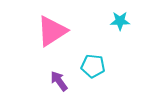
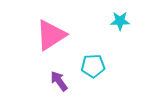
pink triangle: moved 1 px left, 4 px down
cyan pentagon: rotated 10 degrees counterclockwise
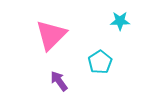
pink triangle: rotated 12 degrees counterclockwise
cyan pentagon: moved 7 px right, 4 px up; rotated 30 degrees counterclockwise
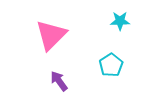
cyan pentagon: moved 11 px right, 3 px down
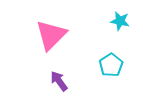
cyan star: rotated 12 degrees clockwise
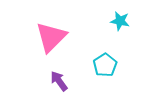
pink triangle: moved 2 px down
cyan pentagon: moved 6 px left
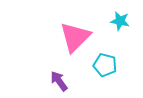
pink triangle: moved 24 px right
cyan pentagon: rotated 25 degrees counterclockwise
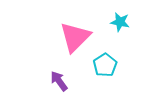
cyan star: moved 1 px down
cyan pentagon: rotated 25 degrees clockwise
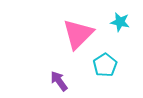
pink triangle: moved 3 px right, 3 px up
